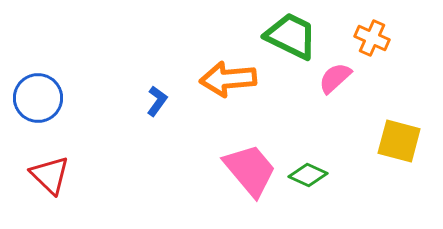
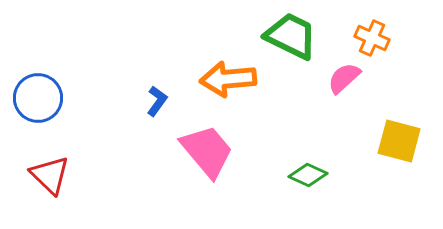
pink semicircle: moved 9 px right
pink trapezoid: moved 43 px left, 19 px up
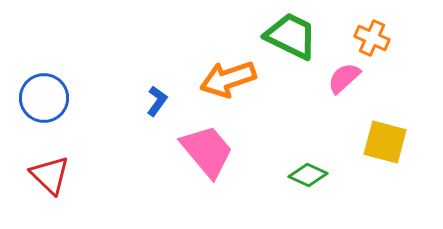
orange arrow: rotated 14 degrees counterclockwise
blue circle: moved 6 px right
yellow square: moved 14 px left, 1 px down
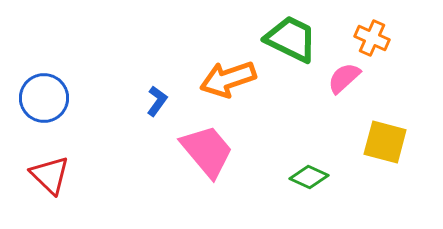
green trapezoid: moved 3 px down
green diamond: moved 1 px right, 2 px down
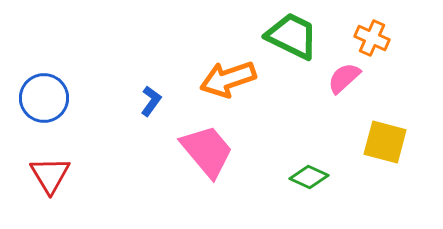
green trapezoid: moved 1 px right, 3 px up
blue L-shape: moved 6 px left
red triangle: rotated 15 degrees clockwise
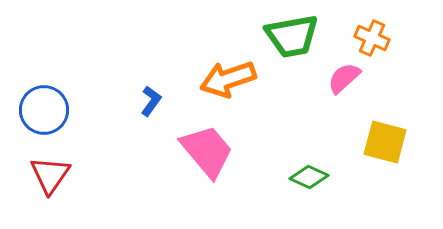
green trapezoid: rotated 144 degrees clockwise
blue circle: moved 12 px down
red triangle: rotated 6 degrees clockwise
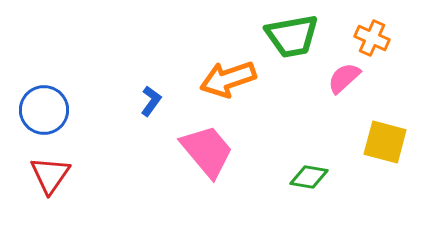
green diamond: rotated 15 degrees counterclockwise
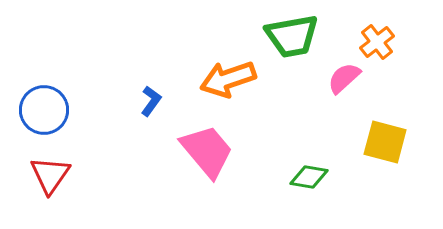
orange cross: moved 5 px right, 4 px down; rotated 28 degrees clockwise
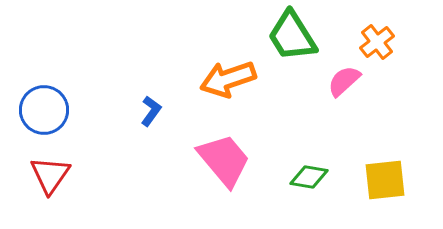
green trapezoid: rotated 68 degrees clockwise
pink semicircle: moved 3 px down
blue L-shape: moved 10 px down
yellow square: moved 38 px down; rotated 21 degrees counterclockwise
pink trapezoid: moved 17 px right, 9 px down
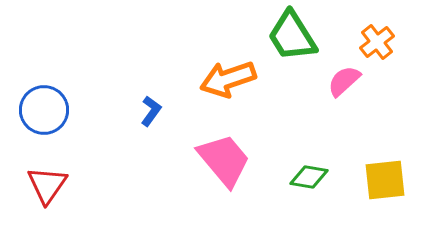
red triangle: moved 3 px left, 10 px down
